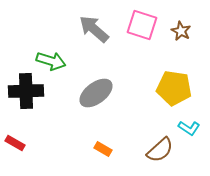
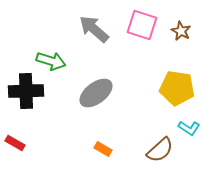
yellow pentagon: moved 3 px right
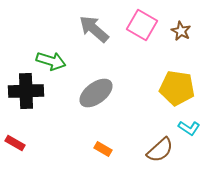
pink square: rotated 12 degrees clockwise
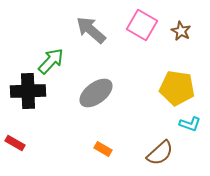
gray arrow: moved 3 px left, 1 px down
green arrow: rotated 64 degrees counterclockwise
black cross: moved 2 px right
cyan L-shape: moved 1 px right, 4 px up; rotated 15 degrees counterclockwise
brown semicircle: moved 3 px down
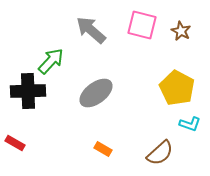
pink square: rotated 16 degrees counterclockwise
yellow pentagon: rotated 20 degrees clockwise
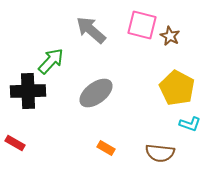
brown star: moved 11 px left, 5 px down
orange rectangle: moved 3 px right, 1 px up
brown semicircle: rotated 48 degrees clockwise
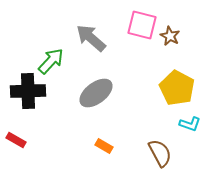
gray arrow: moved 8 px down
red rectangle: moved 1 px right, 3 px up
orange rectangle: moved 2 px left, 2 px up
brown semicircle: rotated 124 degrees counterclockwise
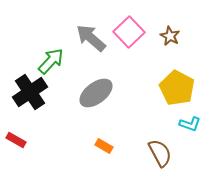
pink square: moved 13 px left, 7 px down; rotated 32 degrees clockwise
black cross: moved 2 px right, 1 px down; rotated 32 degrees counterclockwise
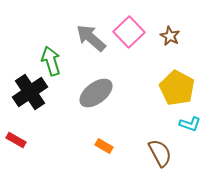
green arrow: rotated 60 degrees counterclockwise
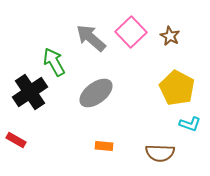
pink square: moved 2 px right
green arrow: moved 3 px right, 1 px down; rotated 12 degrees counterclockwise
orange rectangle: rotated 24 degrees counterclockwise
brown semicircle: rotated 120 degrees clockwise
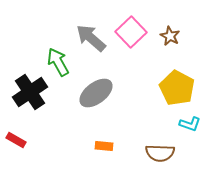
green arrow: moved 4 px right
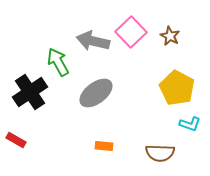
gray arrow: moved 2 px right, 3 px down; rotated 28 degrees counterclockwise
